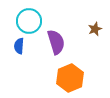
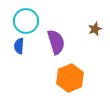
cyan circle: moved 3 px left
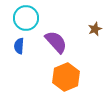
cyan circle: moved 3 px up
purple semicircle: rotated 25 degrees counterclockwise
orange hexagon: moved 4 px left, 1 px up
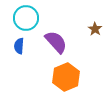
brown star: rotated 16 degrees counterclockwise
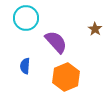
blue semicircle: moved 6 px right, 20 px down
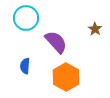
orange hexagon: rotated 8 degrees counterclockwise
